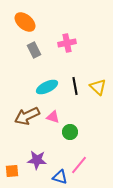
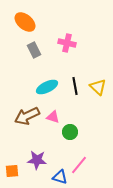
pink cross: rotated 24 degrees clockwise
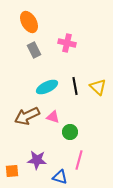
orange ellipse: moved 4 px right; rotated 20 degrees clockwise
pink line: moved 5 px up; rotated 24 degrees counterclockwise
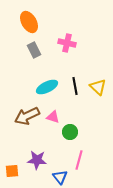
blue triangle: rotated 35 degrees clockwise
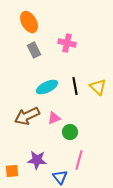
pink triangle: moved 1 px right, 1 px down; rotated 40 degrees counterclockwise
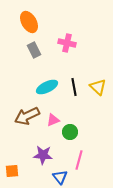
black line: moved 1 px left, 1 px down
pink triangle: moved 1 px left, 2 px down
purple star: moved 6 px right, 5 px up
